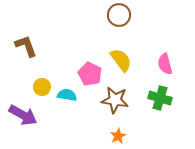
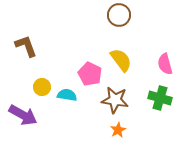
orange star: moved 6 px up
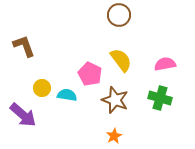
brown L-shape: moved 2 px left
pink semicircle: rotated 95 degrees clockwise
yellow circle: moved 1 px down
brown star: rotated 12 degrees clockwise
purple arrow: rotated 12 degrees clockwise
orange star: moved 4 px left, 6 px down
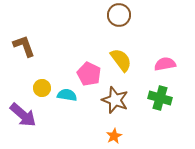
pink pentagon: moved 1 px left
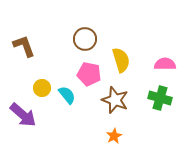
brown circle: moved 34 px left, 24 px down
yellow semicircle: rotated 20 degrees clockwise
pink semicircle: rotated 10 degrees clockwise
pink pentagon: rotated 15 degrees counterclockwise
cyan semicircle: rotated 42 degrees clockwise
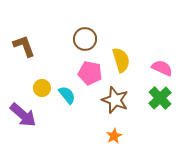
pink semicircle: moved 3 px left, 4 px down; rotated 25 degrees clockwise
pink pentagon: moved 1 px right, 1 px up
green cross: rotated 30 degrees clockwise
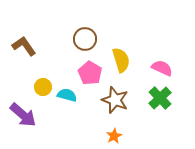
brown L-shape: rotated 15 degrees counterclockwise
pink pentagon: rotated 20 degrees clockwise
yellow circle: moved 1 px right, 1 px up
cyan semicircle: rotated 36 degrees counterclockwise
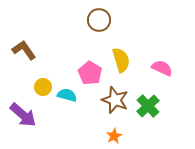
brown circle: moved 14 px right, 19 px up
brown L-shape: moved 4 px down
green cross: moved 12 px left, 8 px down
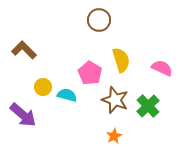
brown L-shape: rotated 10 degrees counterclockwise
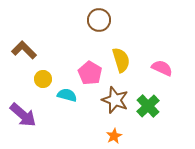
yellow circle: moved 8 px up
